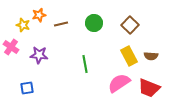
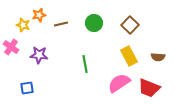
brown semicircle: moved 7 px right, 1 px down
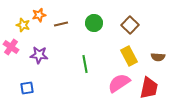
red trapezoid: rotated 100 degrees counterclockwise
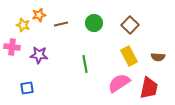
pink cross: moved 1 px right; rotated 28 degrees counterclockwise
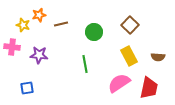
green circle: moved 9 px down
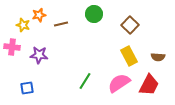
green circle: moved 18 px up
green line: moved 17 px down; rotated 42 degrees clockwise
red trapezoid: moved 3 px up; rotated 15 degrees clockwise
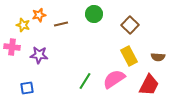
pink semicircle: moved 5 px left, 4 px up
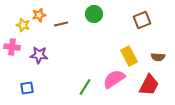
brown square: moved 12 px right, 5 px up; rotated 24 degrees clockwise
green line: moved 6 px down
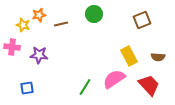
red trapezoid: rotated 70 degrees counterclockwise
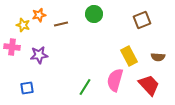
purple star: rotated 12 degrees counterclockwise
pink semicircle: moved 1 px right, 1 px down; rotated 40 degrees counterclockwise
